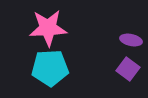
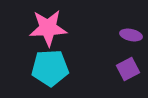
purple ellipse: moved 5 px up
purple square: rotated 25 degrees clockwise
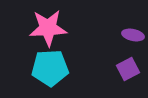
purple ellipse: moved 2 px right
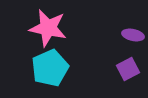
pink star: rotated 15 degrees clockwise
cyan pentagon: rotated 21 degrees counterclockwise
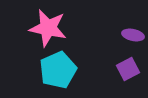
cyan pentagon: moved 8 px right, 2 px down
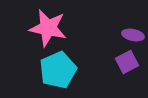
purple square: moved 1 px left, 7 px up
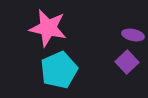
purple square: rotated 15 degrees counterclockwise
cyan pentagon: moved 1 px right
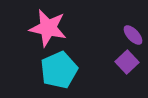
purple ellipse: rotated 35 degrees clockwise
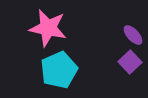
purple square: moved 3 px right
